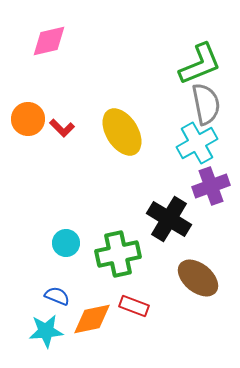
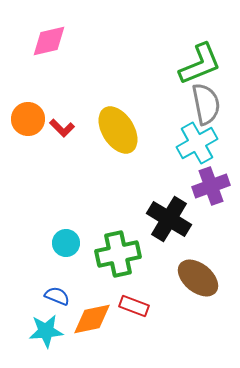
yellow ellipse: moved 4 px left, 2 px up
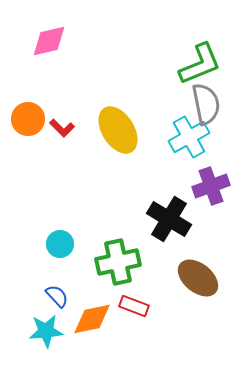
cyan cross: moved 8 px left, 6 px up
cyan circle: moved 6 px left, 1 px down
green cross: moved 8 px down
blue semicircle: rotated 25 degrees clockwise
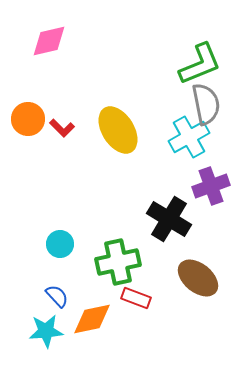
red rectangle: moved 2 px right, 8 px up
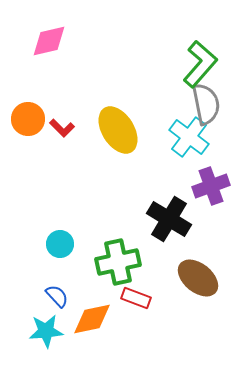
green L-shape: rotated 27 degrees counterclockwise
cyan cross: rotated 24 degrees counterclockwise
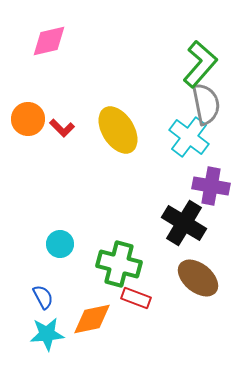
purple cross: rotated 30 degrees clockwise
black cross: moved 15 px right, 4 px down
green cross: moved 1 px right, 2 px down; rotated 27 degrees clockwise
blue semicircle: moved 14 px left, 1 px down; rotated 15 degrees clockwise
cyan star: moved 1 px right, 3 px down
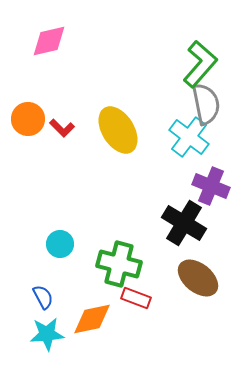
purple cross: rotated 12 degrees clockwise
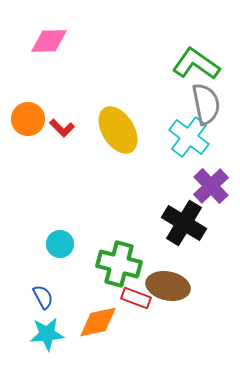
pink diamond: rotated 12 degrees clockwise
green L-shape: moved 4 px left; rotated 96 degrees counterclockwise
purple cross: rotated 24 degrees clockwise
brown ellipse: moved 30 px left, 8 px down; rotated 27 degrees counterclockwise
orange diamond: moved 6 px right, 3 px down
